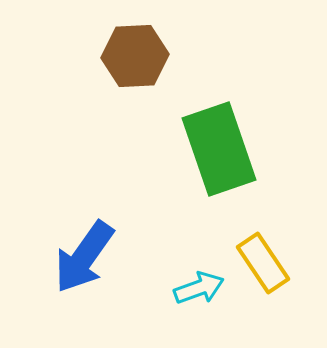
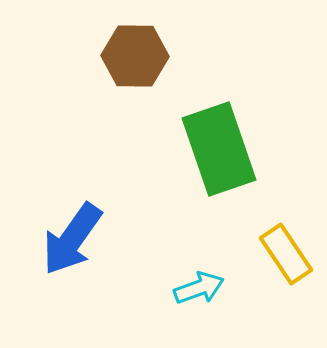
brown hexagon: rotated 4 degrees clockwise
blue arrow: moved 12 px left, 18 px up
yellow rectangle: moved 23 px right, 9 px up
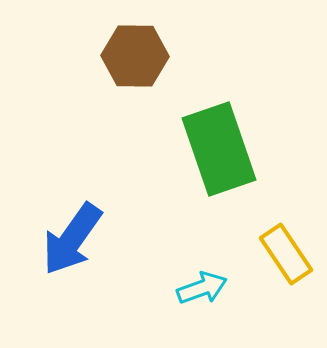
cyan arrow: moved 3 px right
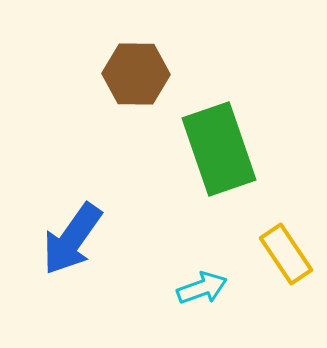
brown hexagon: moved 1 px right, 18 px down
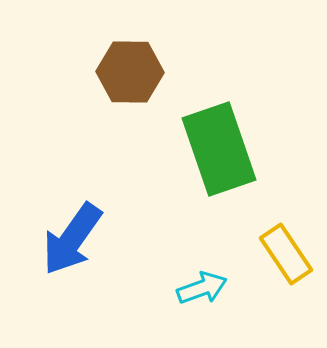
brown hexagon: moved 6 px left, 2 px up
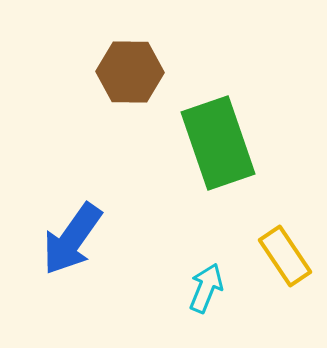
green rectangle: moved 1 px left, 6 px up
yellow rectangle: moved 1 px left, 2 px down
cyan arrow: moved 4 px right; rotated 48 degrees counterclockwise
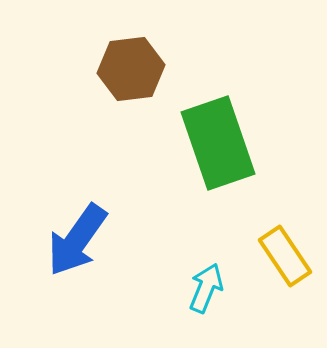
brown hexagon: moved 1 px right, 3 px up; rotated 8 degrees counterclockwise
blue arrow: moved 5 px right, 1 px down
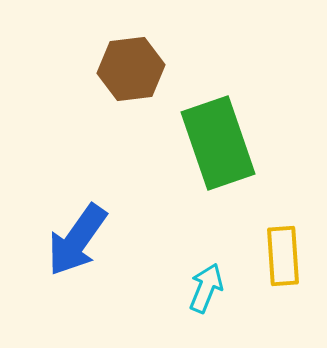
yellow rectangle: moved 2 px left; rotated 30 degrees clockwise
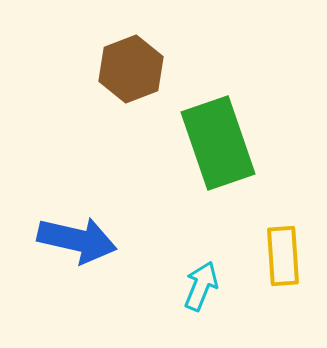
brown hexagon: rotated 14 degrees counterclockwise
blue arrow: rotated 112 degrees counterclockwise
cyan arrow: moved 5 px left, 2 px up
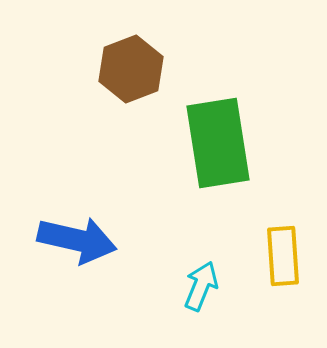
green rectangle: rotated 10 degrees clockwise
